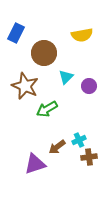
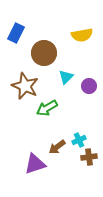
green arrow: moved 1 px up
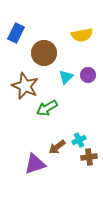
purple circle: moved 1 px left, 11 px up
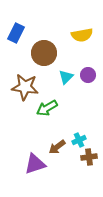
brown star: moved 1 px down; rotated 16 degrees counterclockwise
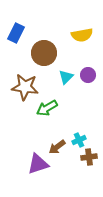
purple triangle: moved 3 px right
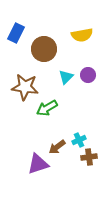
brown circle: moved 4 px up
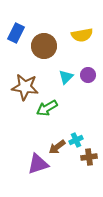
brown circle: moved 3 px up
cyan cross: moved 3 px left
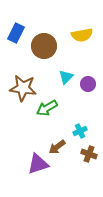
purple circle: moved 9 px down
brown star: moved 2 px left, 1 px down
cyan cross: moved 4 px right, 9 px up
brown cross: moved 3 px up; rotated 28 degrees clockwise
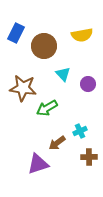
cyan triangle: moved 3 px left, 3 px up; rotated 28 degrees counterclockwise
brown arrow: moved 4 px up
brown cross: moved 3 px down; rotated 21 degrees counterclockwise
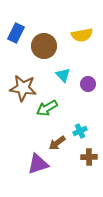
cyan triangle: moved 1 px down
